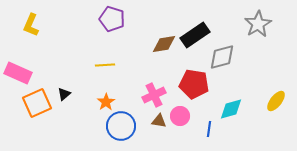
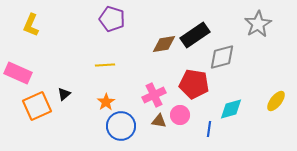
orange square: moved 3 px down
pink circle: moved 1 px up
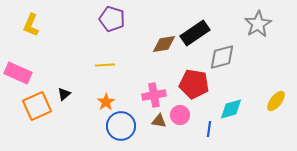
black rectangle: moved 2 px up
pink cross: rotated 15 degrees clockwise
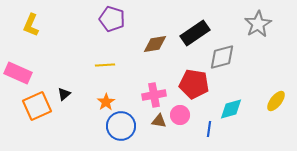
brown diamond: moved 9 px left
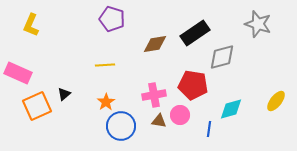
gray star: rotated 24 degrees counterclockwise
red pentagon: moved 1 px left, 1 px down
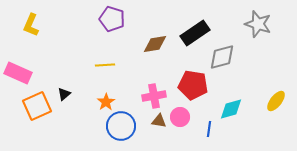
pink cross: moved 1 px down
pink circle: moved 2 px down
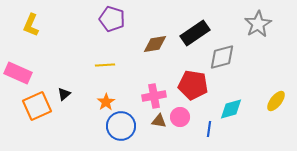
gray star: rotated 24 degrees clockwise
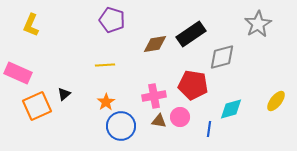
purple pentagon: moved 1 px down
black rectangle: moved 4 px left, 1 px down
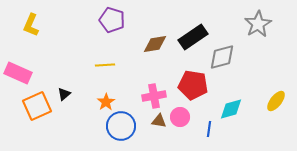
black rectangle: moved 2 px right, 3 px down
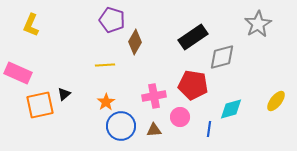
brown diamond: moved 20 px left, 2 px up; rotated 50 degrees counterclockwise
orange square: moved 3 px right, 1 px up; rotated 12 degrees clockwise
brown triangle: moved 5 px left, 9 px down; rotated 14 degrees counterclockwise
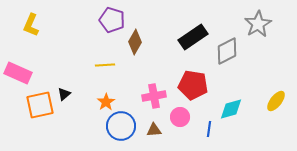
gray diamond: moved 5 px right, 6 px up; rotated 12 degrees counterclockwise
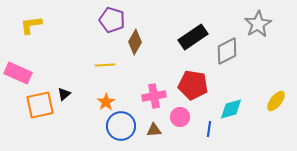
yellow L-shape: rotated 60 degrees clockwise
